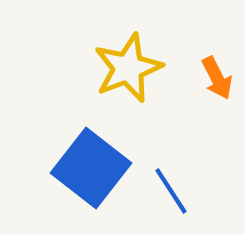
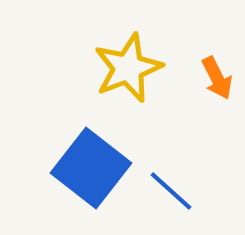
blue line: rotated 15 degrees counterclockwise
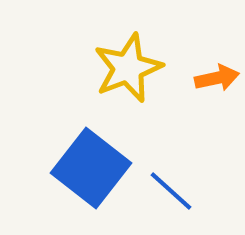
orange arrow: rotated 75 degrees counterclockwise
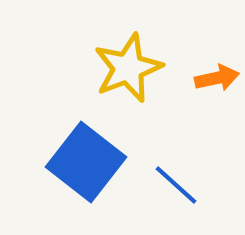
blue square: moved 5 px left, 6 px up
blue line: moved 5 px right, 6 px up
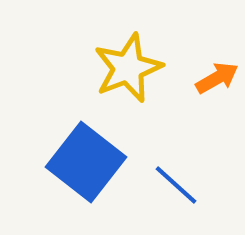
orange arrow: rotated 18 degrees counterclockwise
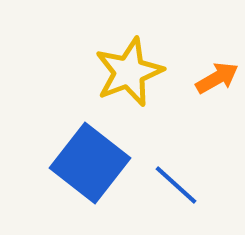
yellow star: moved 1 px right, 4 px down
blue square: moved 4 px right, 1 px down
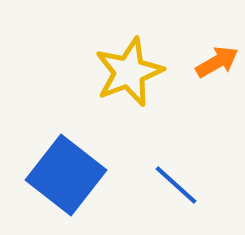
orange arrow: moved 16 px up
blue square: moved 24 px left, 12 px down
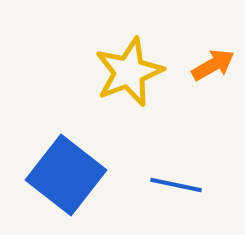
orange arrow: moved 4 px left, 3 px down
blue line: rotated 30 degrees counterclockwise
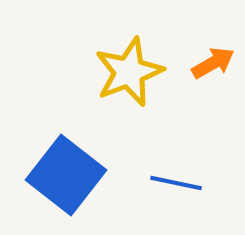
orange arrow: moved 2 px up
blue line: moved 2 px up
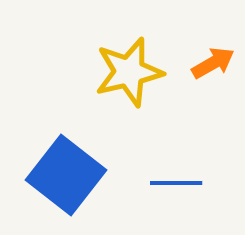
yellow star: rotated 8 degrees clockwise
blue line: rotated 12 degrees counterclockwise
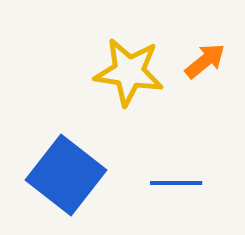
orange arrow: moved 8 px left, 2 px up; rotated 9 degrees counterclockwise
yellow star: rotated 22 degrees clockwise
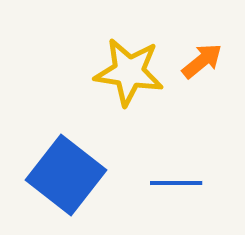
orange arrow: moved 3 px left
